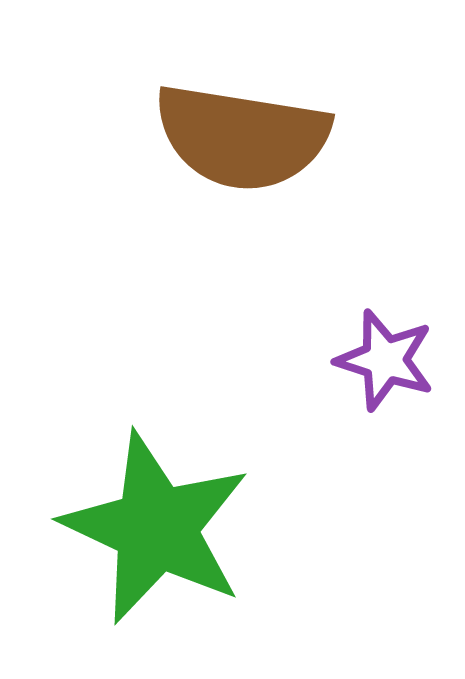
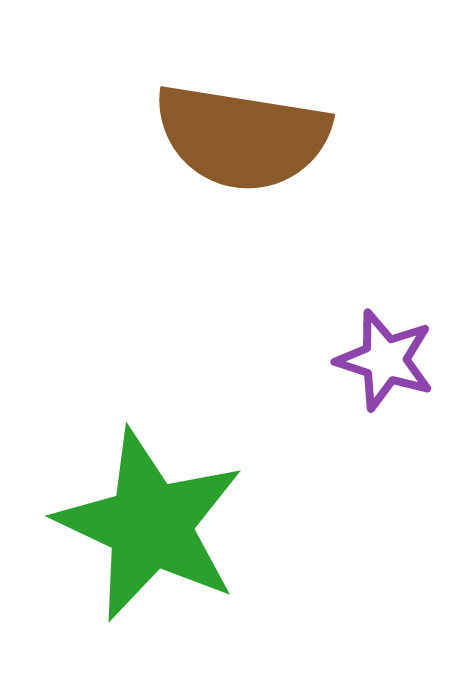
green star: moved 6 px left, 3 px up
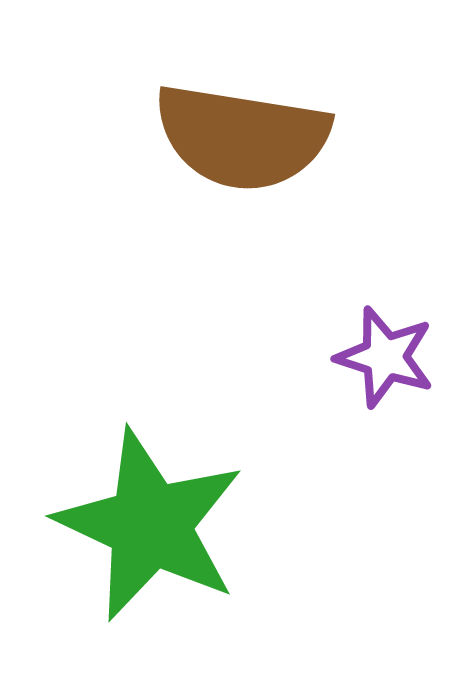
purple star: moved 3 px up
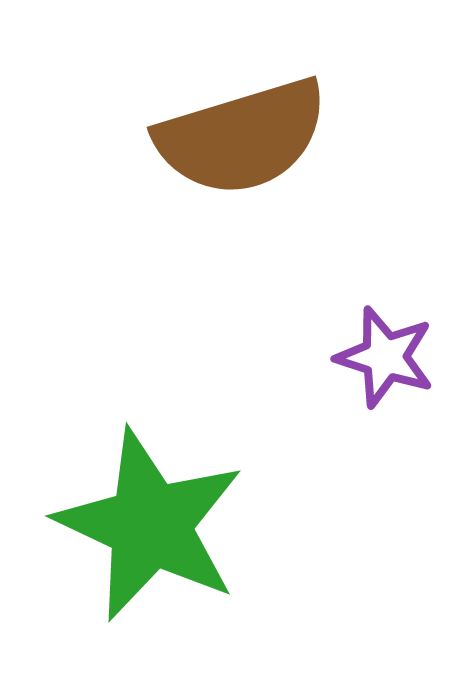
brown semicircle: rotated 26 degrees counterclockwise
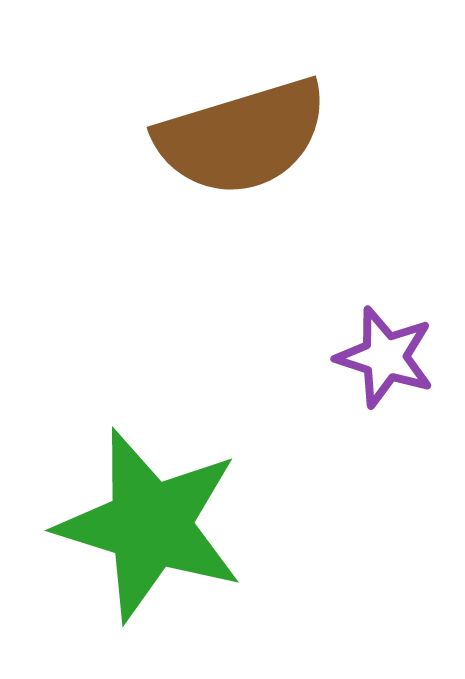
green star: rotated 8 degrees counterclockwise
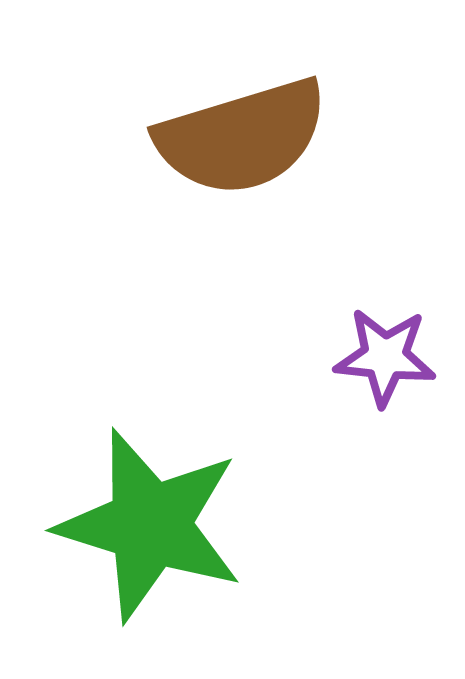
purple star: rotated 12 degrees counterclockwise
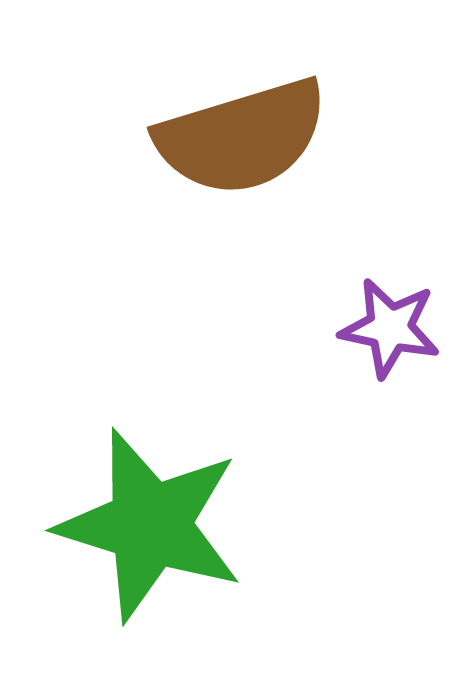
purple star: moved 5 px right, 29 px up; rotated 6 degrees clockwise
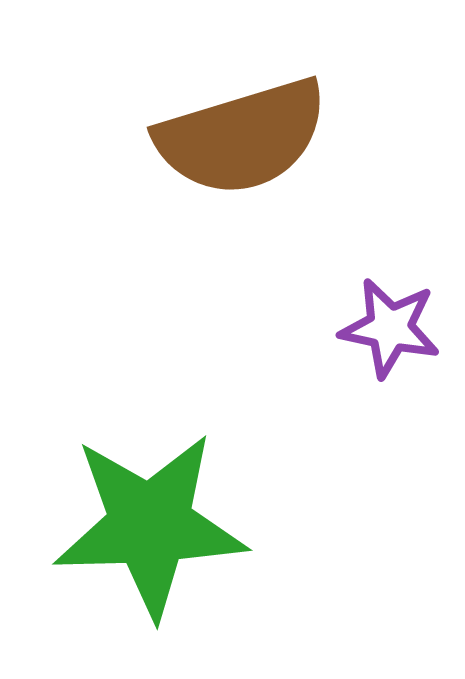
green star: rotated 19 degrees counterclockwise
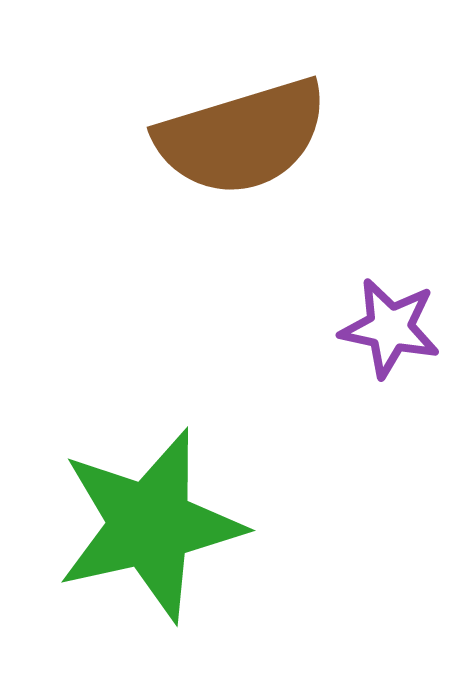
green star: rotated 11 degrees counterclockwise
